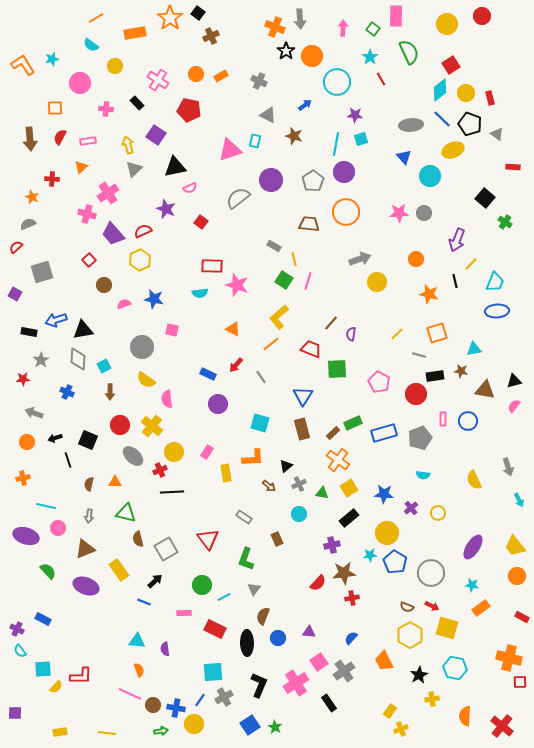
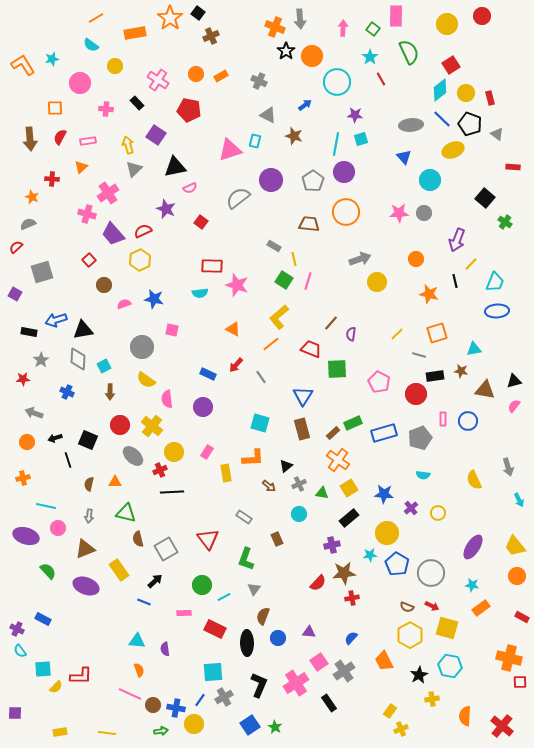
cyan circle at (430, 176): moved 4 px down
purple circle at (218, 404): moved 15 px left, 3 px down
blue pentagon at (395, 562): moved 2 px right, 2 px down
cyan hexagon at (455, 668): moved 5 px left, 2 px up
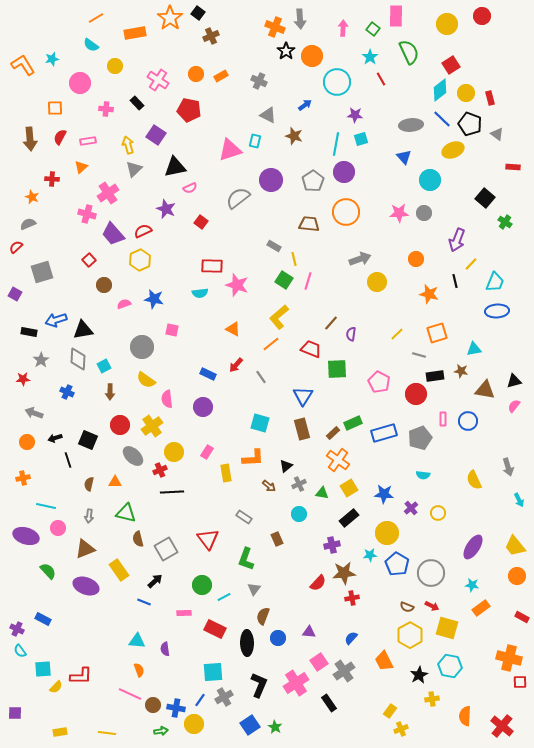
yellow cross at (152, 426): rotated 15 degrees clockwise
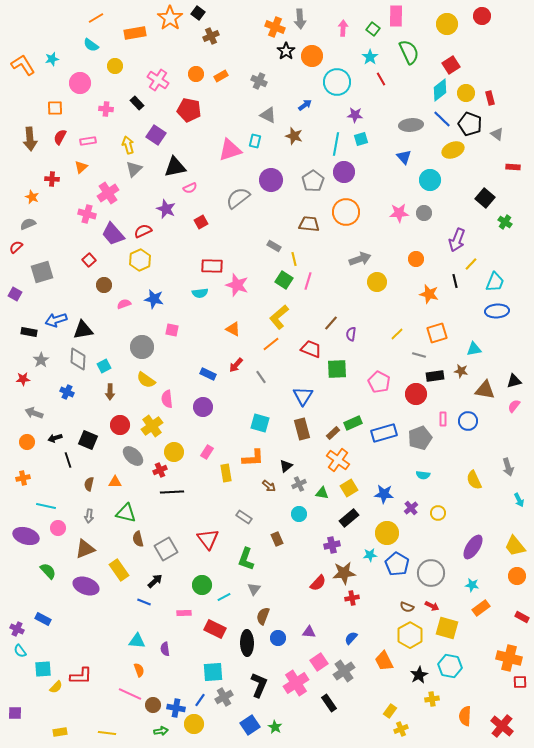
red square at (201, 222): rotated 24 degrees clockwise
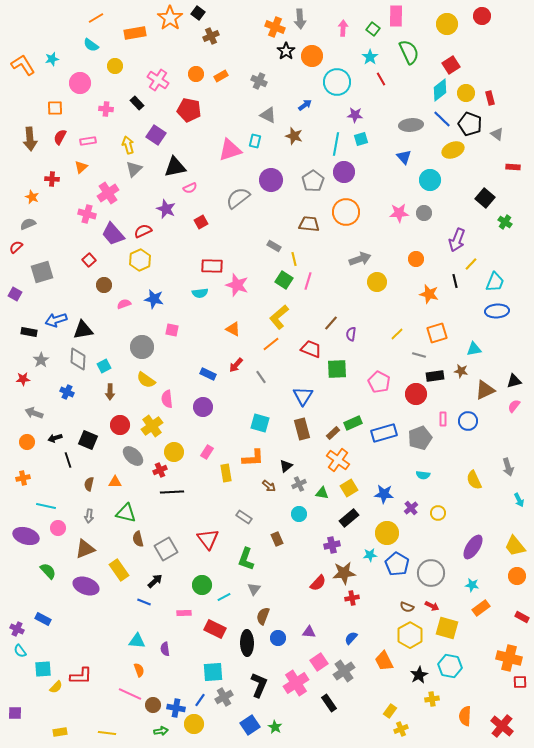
brown triangle at (485, 390): rotated 35 degrees counterclockwise
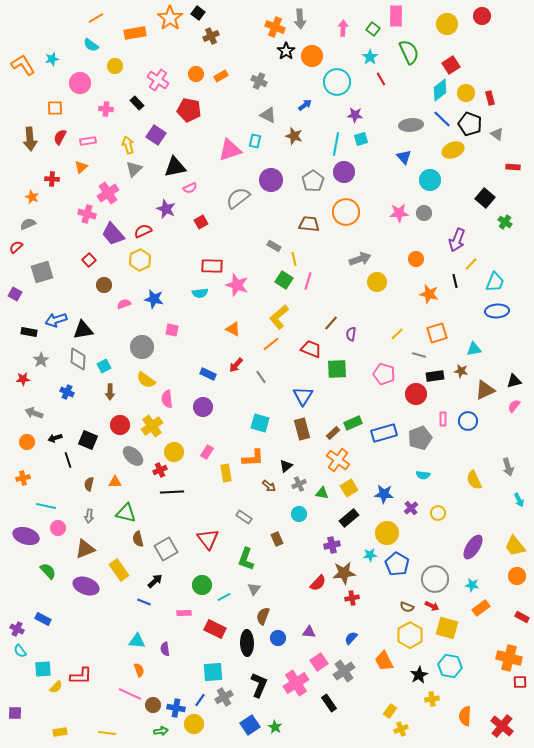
pink pentagon at (379, 382): moved 5 px right, 8 px up; rotated 10 degrees counterclockwise
gray circle at (431, 573): moved 4 px right, 6 px down
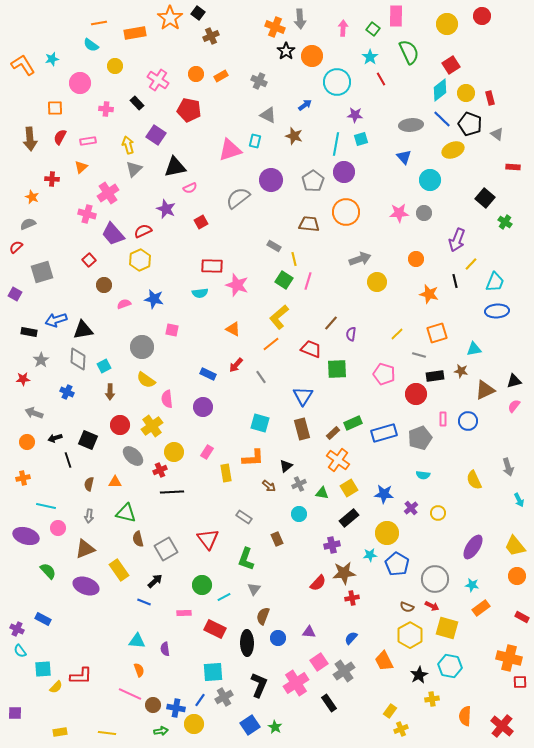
orange line at (96, 18): moved 3 px right, 5 px down; rotated 21 degrees clockwise
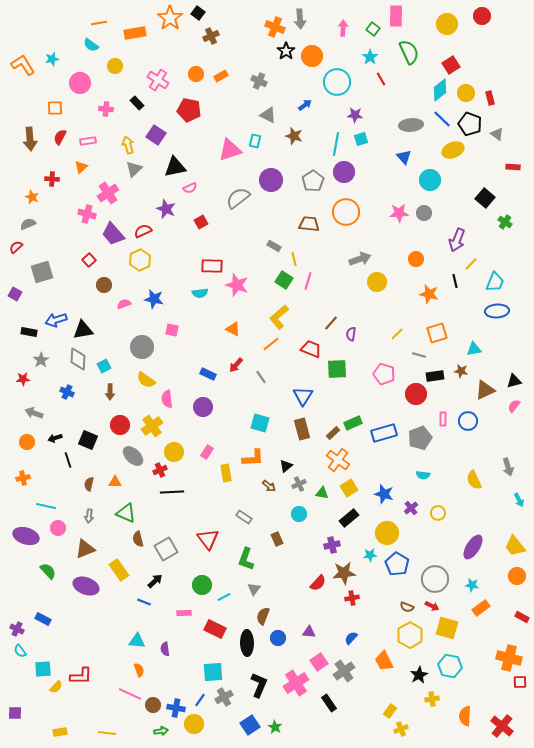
blue star at (384, 494): rotated 12 degrees clockwise
green triangle at (126, 513): rotated 10 degrees clockwise
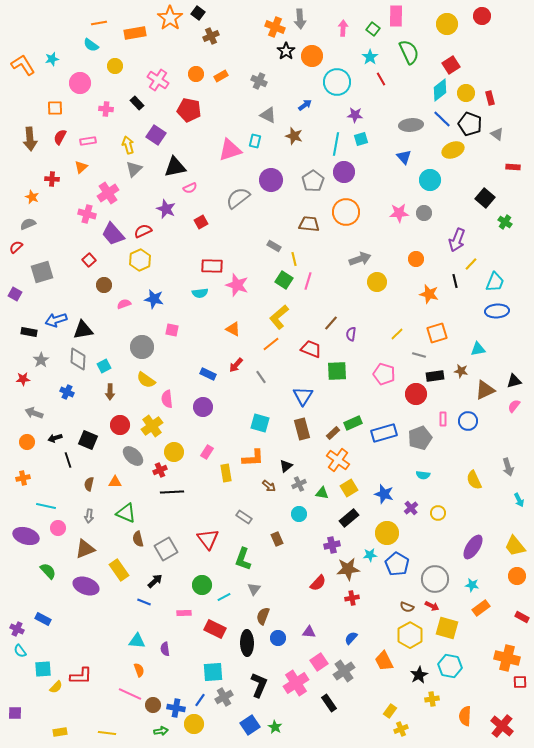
cyan triangle at (474, 349): moved 4 px right
green square at (337, 369): moved 2 px down
green L-shape at (246, 559): moved 3 px left
brown star at (344, 573): moved 4 px right, 4 px up
orange cross at (509, 658): moved 2 px left
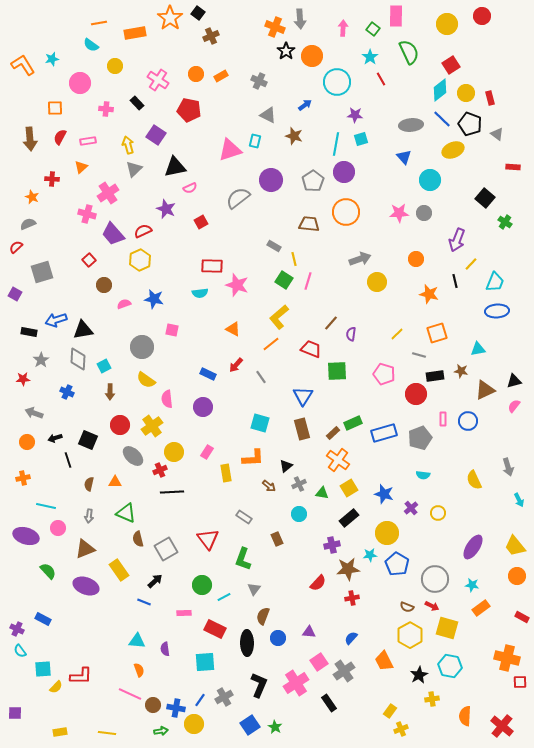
cyan square at (213, 672): moved 8 px left, 10 px up
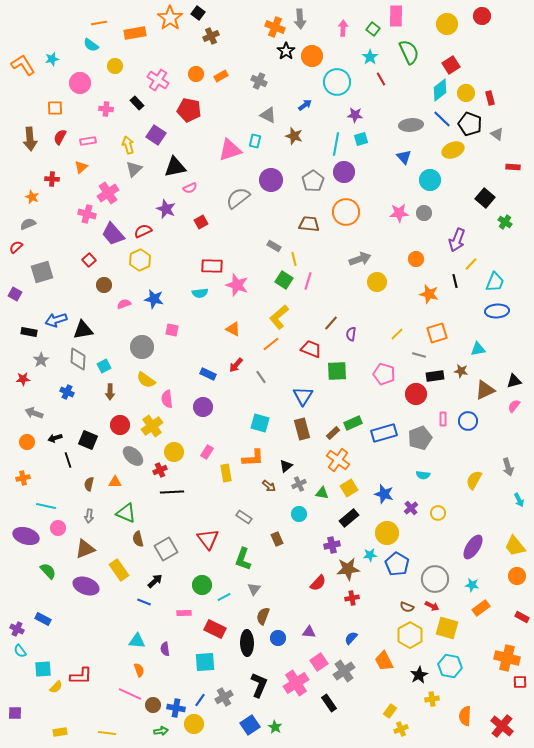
yellow semicircle at (474, 480): rotated 54 degrees clockwise
